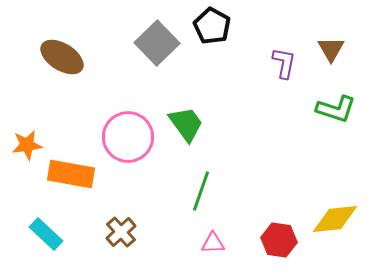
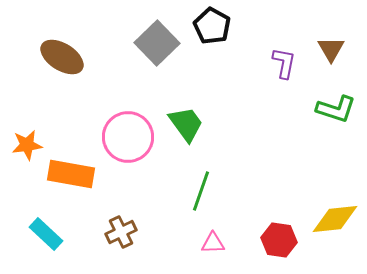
brown cross: rotated 16 degrees clockwise
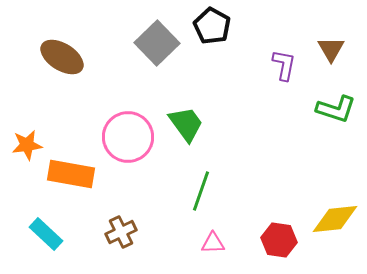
purple L-shape: moved 2 px down
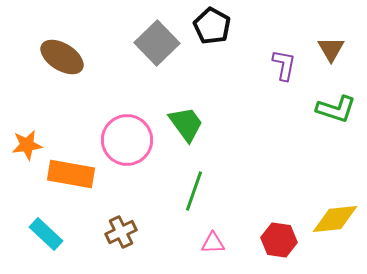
pink circle: moved 1 px left, 3 px down
green line: moved 7 px left
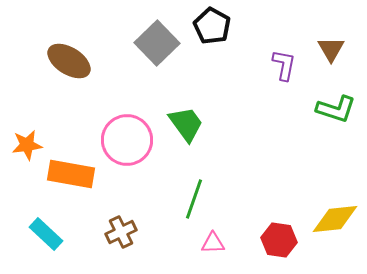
brown ellipse: moved 7 px right, 4 px down
green line: moved 8 px down
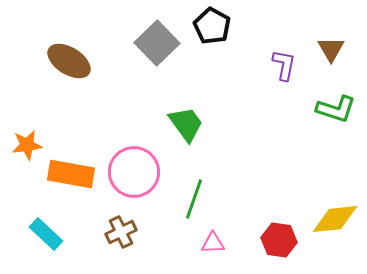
pink circle: moved 7 px right, 32 px down
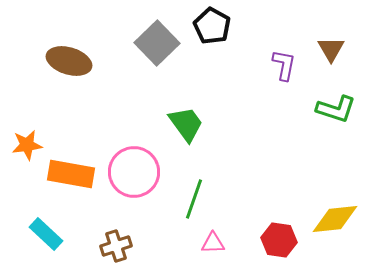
brown ellipse: rotated 15 degrees counterclockwise
brown cross: moved 5 px left, 14 px down; rotated 8 degrees clockwise
